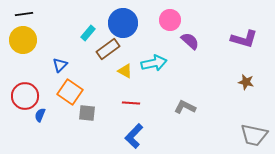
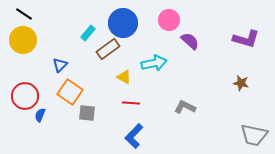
black line: rotated 42 degrees clockwise
pink circle: moved 1 px left
purple L-shape: moved 2 px right
yellow triangle: moved 1 px left, 6 px down
brown star: moved 5 px left, 1 px down
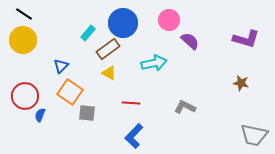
blue triangle: moved 1 px right, 1 px down
yellow triangle: moved 15 px left, 4 px up
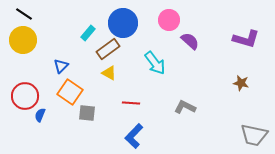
cyan arrow: moved 1 px right; rotated 65 degrees clockwise
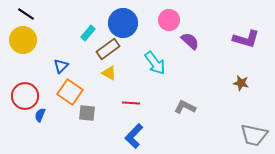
black line: moved 2 px right
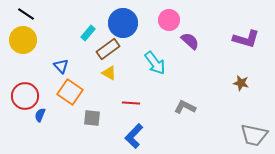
blue triangle: rotated 28 degrees counterclockwise
gray square: moved 5 px right, 5 px down
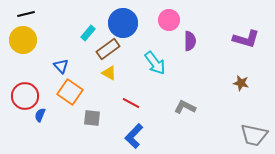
black line: rotated 48 degrees counterclockwise
purple semicircle: rotated 48 degrees clockwise
red line: rotated 24 degrees clockwise
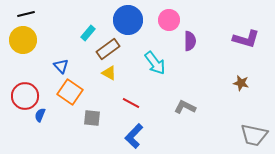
blue circle: moved 5 px right, 3 px up
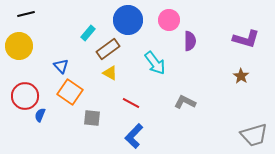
yellow circle: moved 4 px left, 6 px down
yellow triangle: moved 1 px right
brown star: moved 7 px up; rotated 21 degrees clockwise
gray L-shape: moved 5 px up
gray trapezoid: rotated 28 degrees counterclockwise
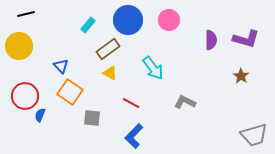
cyan rectangle: moved 8 px up
purple semicircle: moved 21 px right, 1 px up
cyan arrow: moved 2 px left, 5 px down
